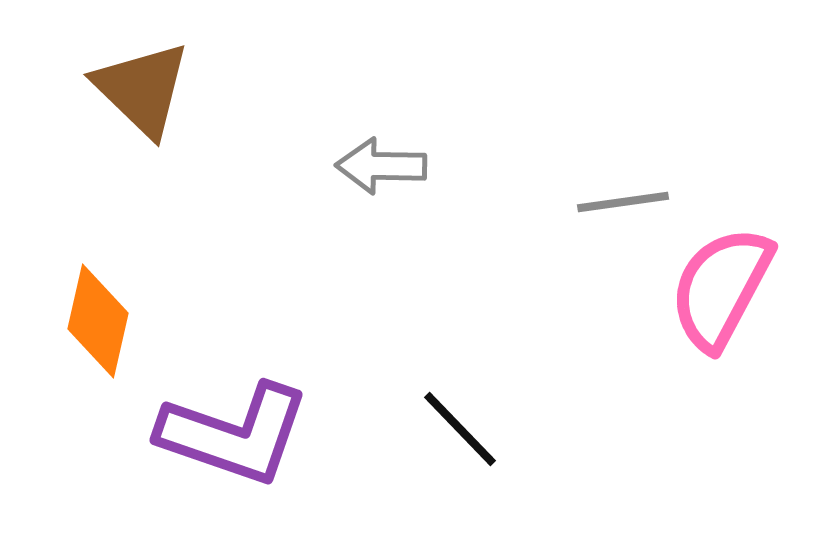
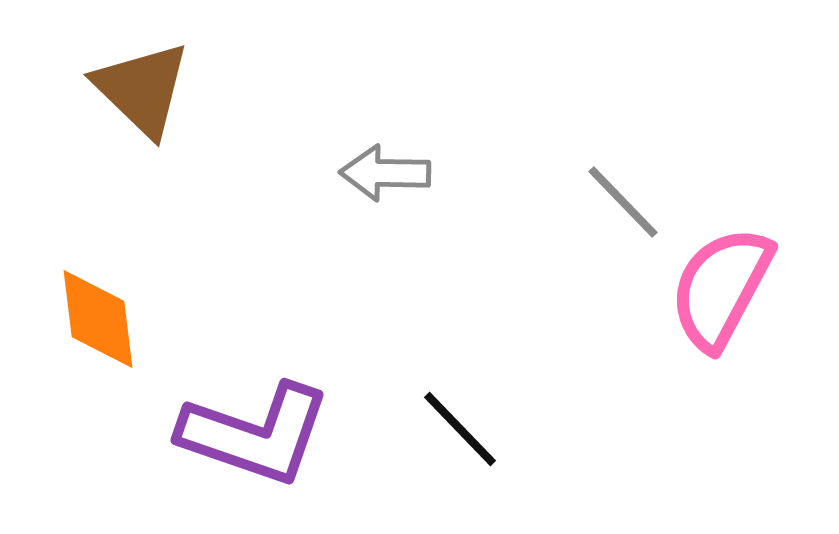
gray arrow: moved 4 px right, 7 px down
gray line: rotated 54 degrees clockwise
orange diamond: moved 2 px up; rotated 20 degrees counterclockwise
purple L-shape: moved 21 px right
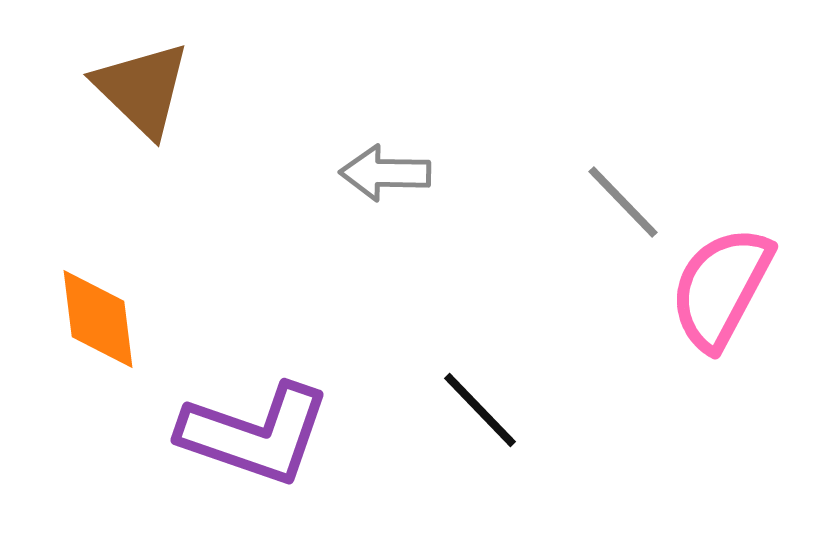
black line: moved 20 px right, 19 px up
